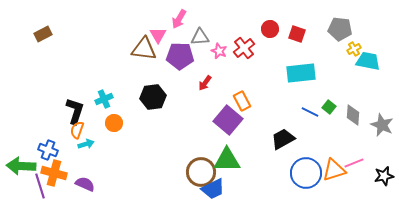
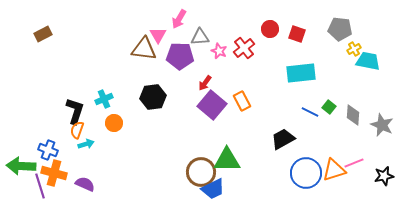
purple square: moved 16 px left, 15 px up
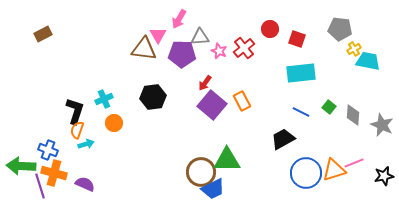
red square: moved 5 px down
purple pentagon: moved 2 px right, 2 px up
blue line: moved 9 px left
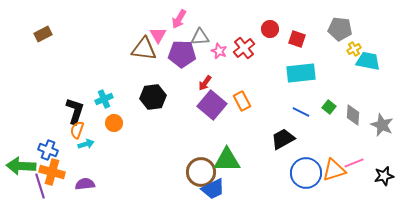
orange cross: moved 2 px left, 1 px up
purple semicircle: rotated 30 degrees counterclockwise
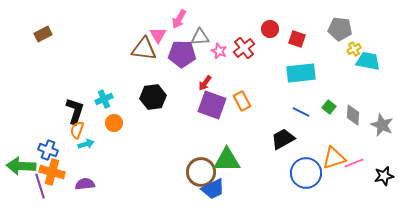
purple square: rotated 20 degrees counterclockwise
orange triangle: moved 12 px up
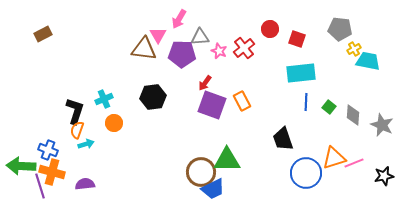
blue line: moved 5 px right, 10 px up; rotated 66 degrees clockwise
black trapezoid: rotated 80 degrees counterclockwise
